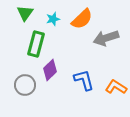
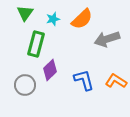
gray arrow: moved 1 px right, 1 px down
orange L-shape: moved 6 px up
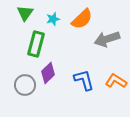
purple diamond: moved 2 px left, 3 px down
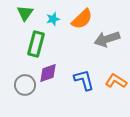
purple diamond: rotated 25 degrees clockwise
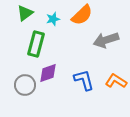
green triangle: rotated 18 degrees clockwise
orange semicircle: moved 4 px up
gray arrow: moved 1 px left, 1 px down
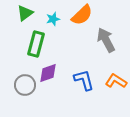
gray arrow: rotated 80 degrees clockwise
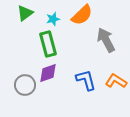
green rectangle: moved 12 px right; rotated 30 degrees counterclockwise
blue L-shape: moved 2 px right
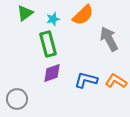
orange semicircle: moved 1 px right
gray arrow: moved 3 px right, 1 px up
purple diamond: moved 4 px right
blue L-shape: rotated 60 degrees counterclockwise
gray circle: moved 8 px left, 14 px down
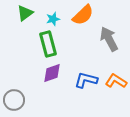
gray circle: moved 3 px left, 1 px down
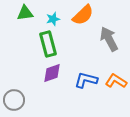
green triangle: rotated 30 degrees clockwise
